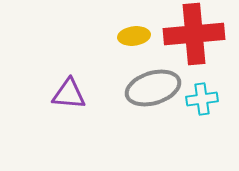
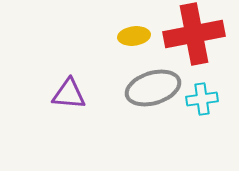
red cross: rotated 6 degrees counterclockwise
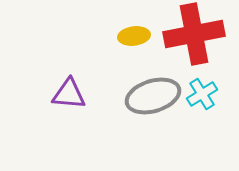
gray ellipse: moved 8 px down
cyan cross: moved 5 px up; rotated 24 degrees counterclockwise
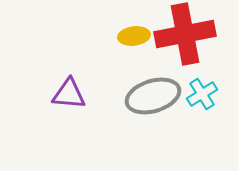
red cross: moved 9 px left
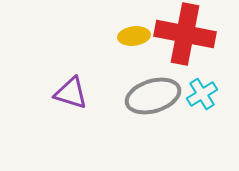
red cross: rotated 22 degrees clockwise
purple triangle: moved 2 px right, 1 px up; rotated 12 degrees clockwise
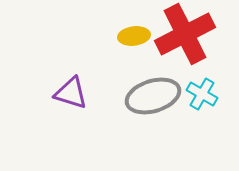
red cross: rotated 38 degrees counterclockwise
cyan cross: rotated 28 degrees counterclockwise
